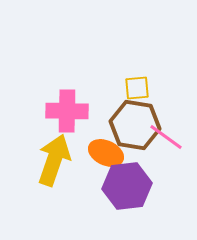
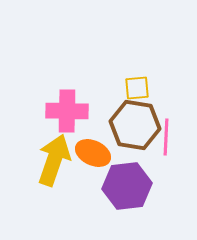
pink line: rotated 57 degrees clockwise
orange ellipse: moved 13 px left
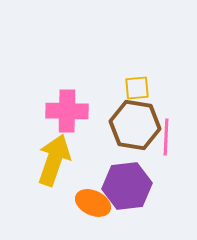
orange ellipse: moved 50 px down
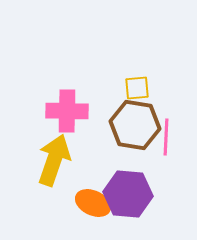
purple hexagon: moved 1 px right, 8 px down; rotated 12 degrees clockwise
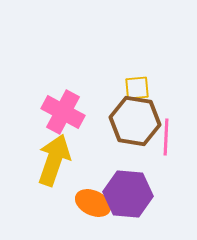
pink cross: moved 4 px left, 1 px down; rotated 27 degrees clockwise
brown hexagon: moved 4 px up
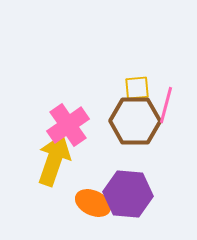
pink cross: moved 5 px right, 13 px down; rotated 27 degrees clockwise
brown hexagon: rotated 9 degrees counterclockwise
pink line: moved 32 px up; rotated 12 degrees clockwise
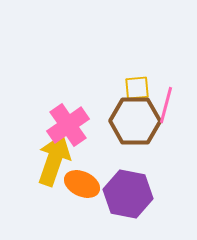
purple hexagon: rotated 6 degrees clockwise
orange ellipse: moved 11 px left, 19 px up
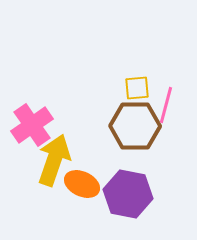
brown hexagon: moved 5 px down
pink cross: moved 36 px left
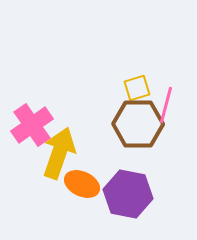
yellow square: rotated 12 degrees counterclockwise
brown hexagon: moved 3 px right, 2 px up
yellow arrow: moved 5 px right, 7 px up
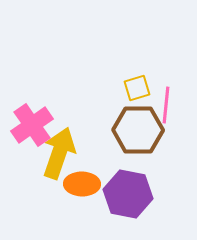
pink line: rotated 9 degrees counterclockwise
brown hexagon: moved 6 px down
orange ellipse: rotated 24 degrees counterclockwise
